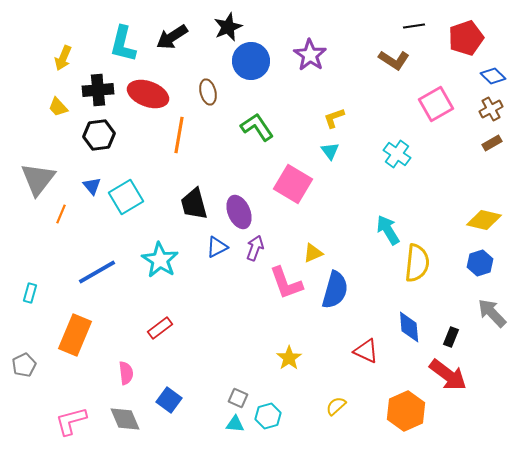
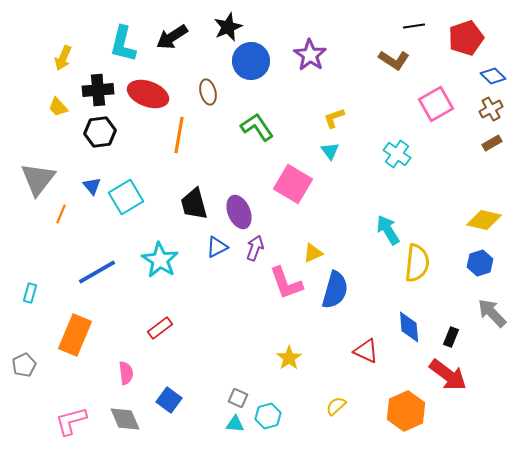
black hexagon at (99, 135): moved 1 px right, 3 px up
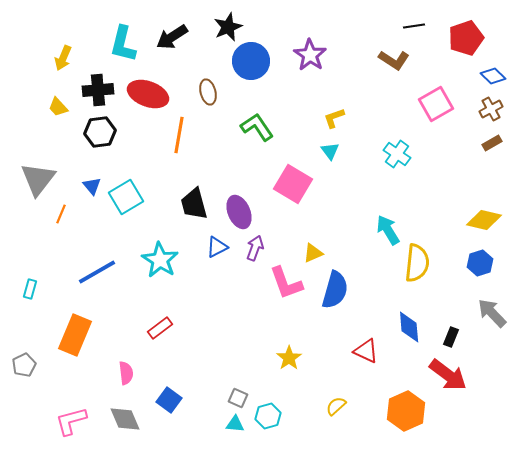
cyan rectangle at (30, 293): moved 4 px up
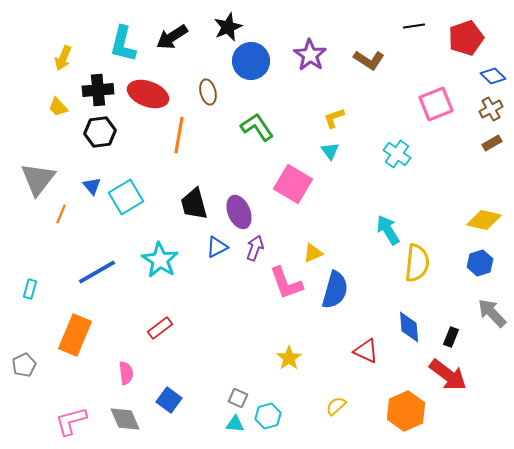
brown L-shape at (394, 60): moved 25 px left
pink square at (436, 104): rotated 8 degrees clockwise
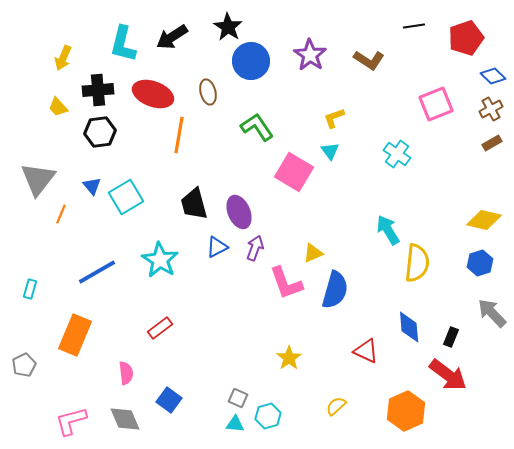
black star at (228, 27): rotated 16 degrees counterclockwise
red ellipse at (148, 94): moved 5 px right
pink square at (293, 184): moved 1 px right, 12 px up
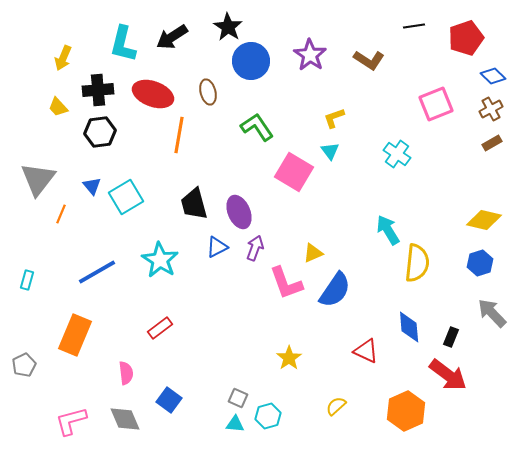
cyan rectangle at (30, 289): moved 3 px left, 9 px up
blue semicircle at (335, 290): rotated 18 degrees clockwise
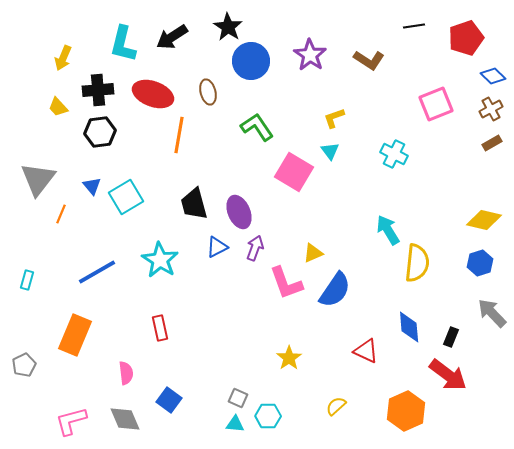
cyan cross at (397, 154): moved 3 px left; rotated 8 degrees counterclockwise
red rectangle at (160, 328): rotated 65 degrees counterclockwise
cyan hexagon at (268, 416): rotated 15 degrees clockwise
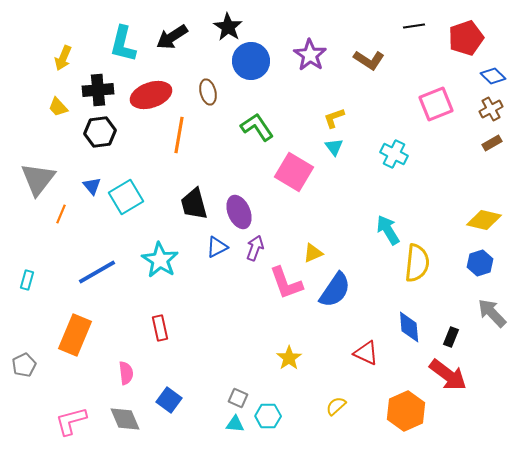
red ellipse at (153, 94): moved 2 px left, 1 px down; rotated 39 degrees counterclockwise
cyan triangle at (330, 151): moved 4 px right, 4 px up
red triangle at (366, 351): moved 2 px down
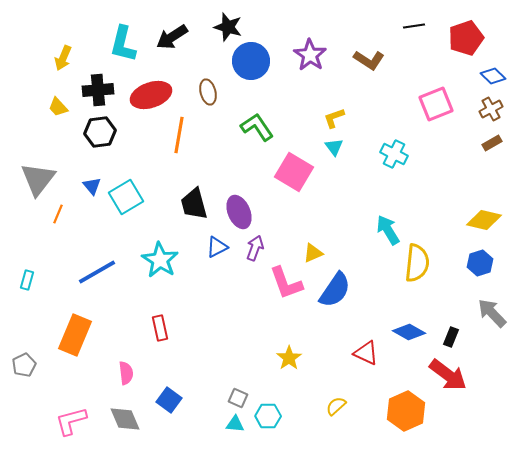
black star at (228, 27): rotated 16 degrees counterclockwise
orange line at (61, 214): moved 3 px left
blue diamond at (409, 327): moved 5 px down; rotated 56 degrees counterclockwise
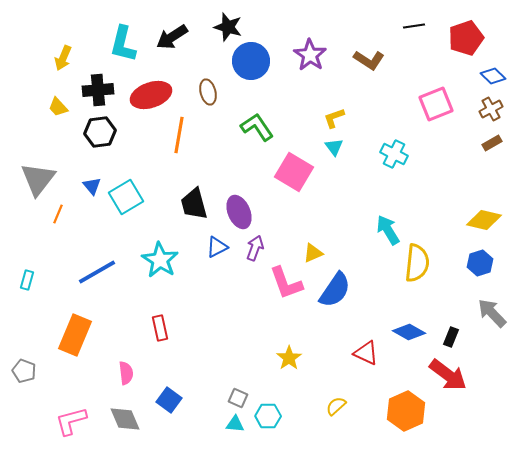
gray pentagon at (24, 365): moved 6 px down; rotated 25 degrees counterclockwise
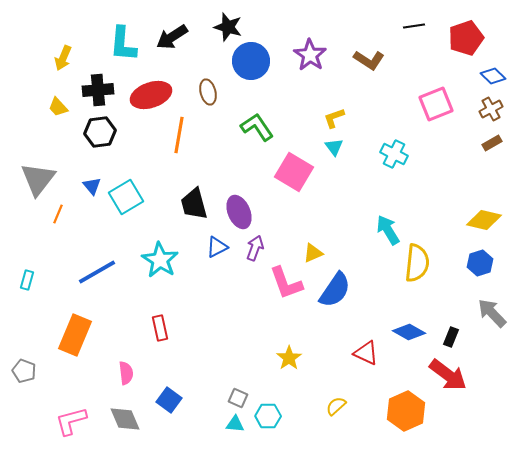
cyan L-shape at (123, 44): rotated 9 degrees counterclockwise
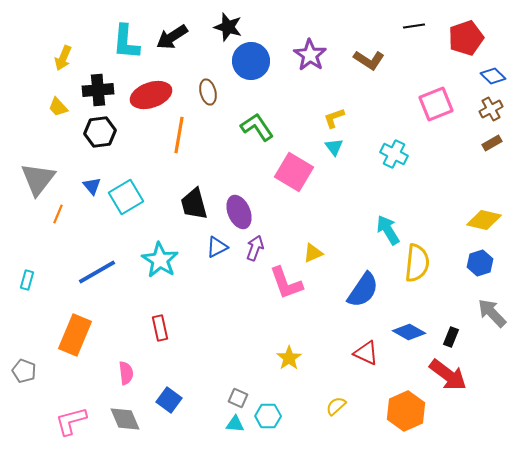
cyan L-shape at (123, 44): moved 3 px right, 2 px up
blue semicircle at (335, 290): moved 28 px right
